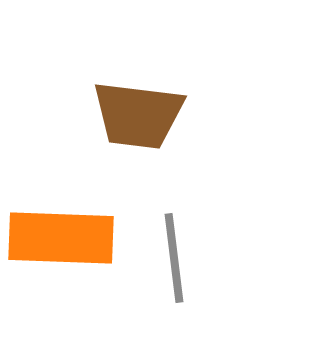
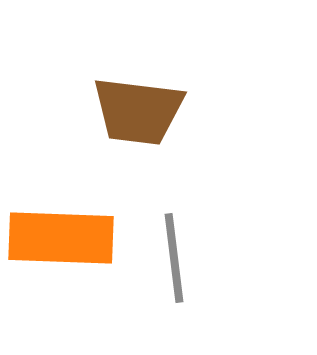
brown trapezoid: moved 4 px up
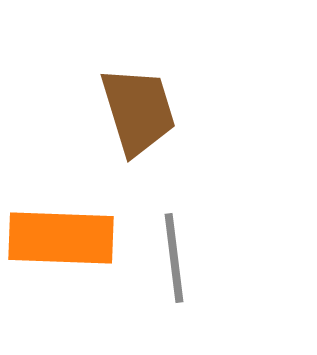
brown trapezoid: rotated 114 degrees counterclockwise
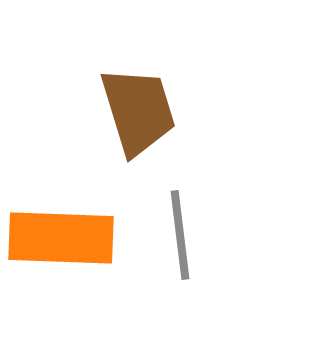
gray line: moved 6 px right, 23 px up
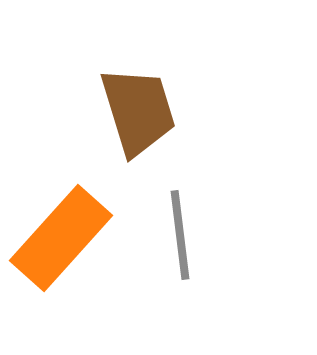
orange rectangle: rotated 50 degrees counterclockwise
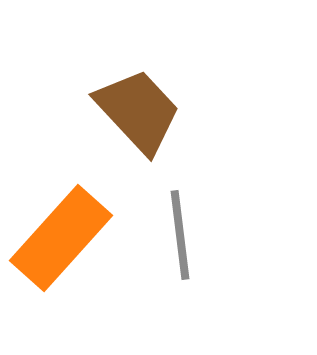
brown trapezoid: rotated 26 degrees counterclockwise
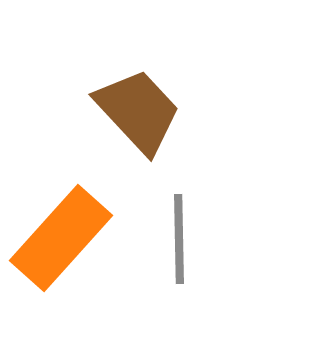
gray line: moved 1 px left, 4 px down; rotated 6 degrees clockwise
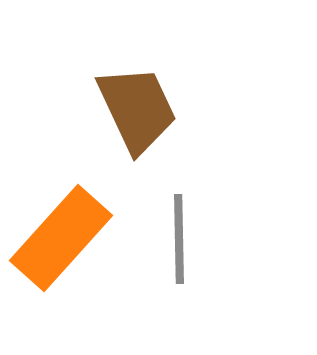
brown trapezoid: moved 1 px left, 2 px up; rotated 18 degrees clockwise
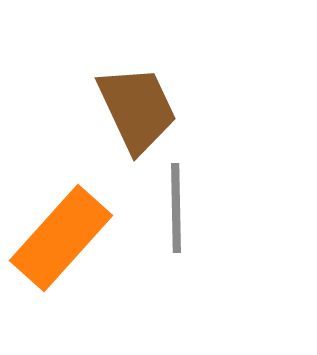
gray line: moved 3 px left, 31 px up
